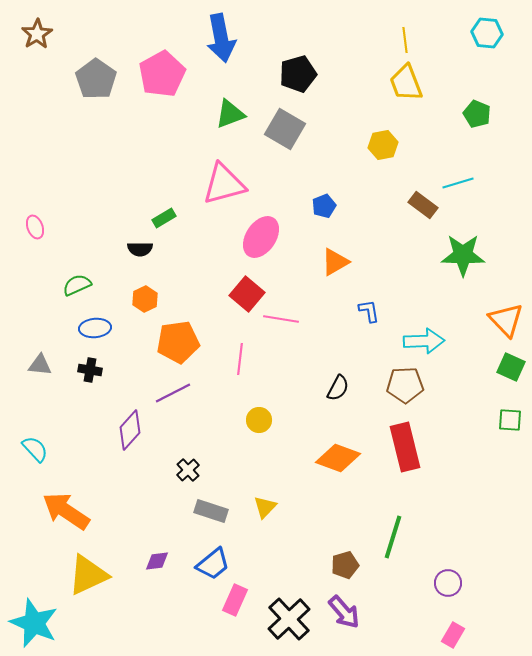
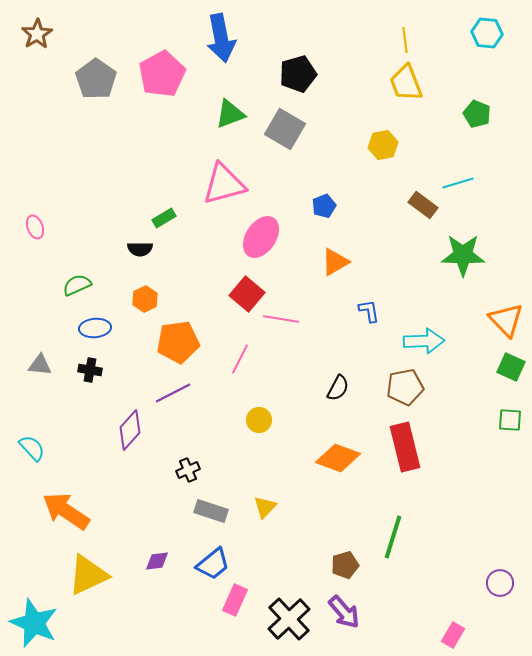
pink line at (240, 359): rotated 20 degrees clockwise
brown pentagon at (405, 385): moved 2 px down; rotated 9 degrees counterclockwise
cyan semicircle at (35, 449): moved 3 px left, 1 px up
black cross at (188, 470): rotated 20 degrees clockwise
purple circle at (448, 583): moved 52 px right
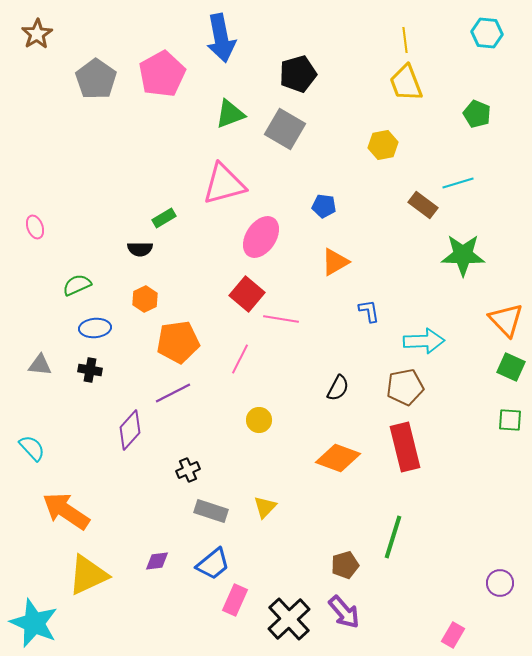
blue pentagon at (324, 206): rotated 30 degrees clockwise
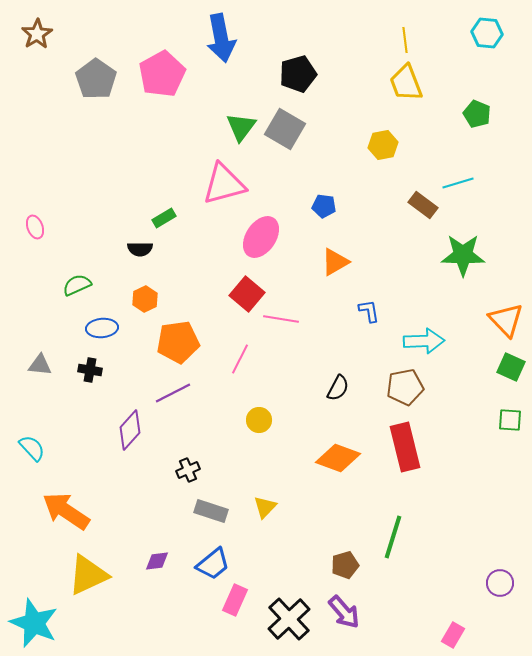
green triangle at (230, 114): moved 11 px right, 13 px down; rotated 32 degrees counterclockwise
blue ellipse at (95, 328): moved 7 px right
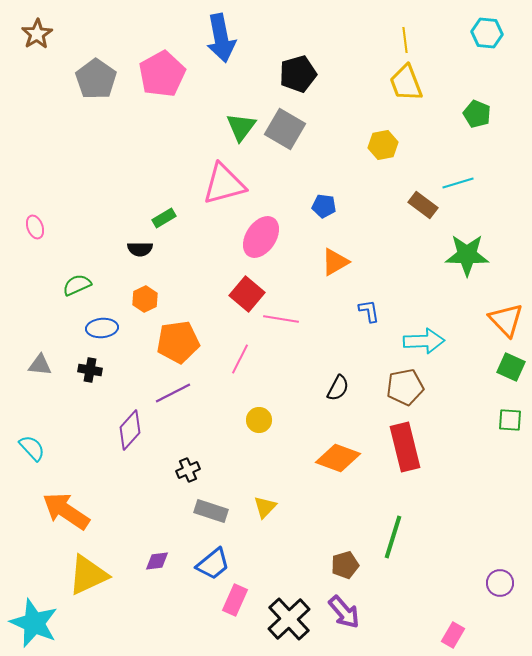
green star at (463, 255): moved 4 px right
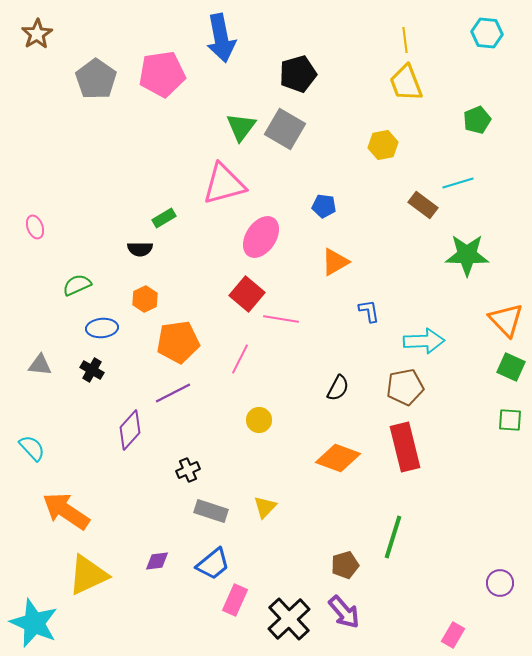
pink pentagon at (162, 74): rotated 21 degrees clockwise
green pentagon at (477, 114): moved 6 px down; rotated 28 degrees clockwise
black cross at (90, 370): moved 2 px right; rotated 20 degrees clockwise
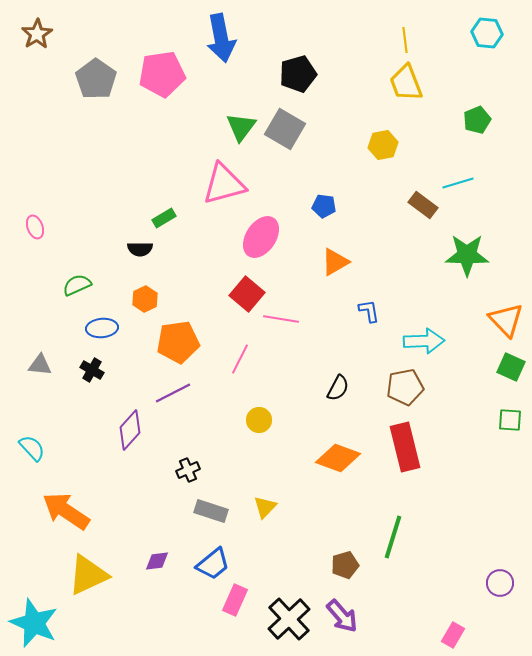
purple arrow at (344, 612): moved 2 px left, 4 px down
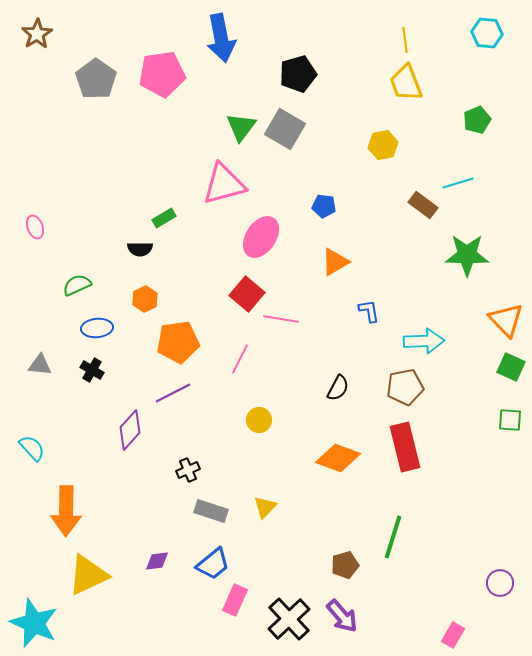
blue ellipse at (102, 328): moved 5 px left
orange arrow at (66, 511): rotated 123 degrees counterclockwise
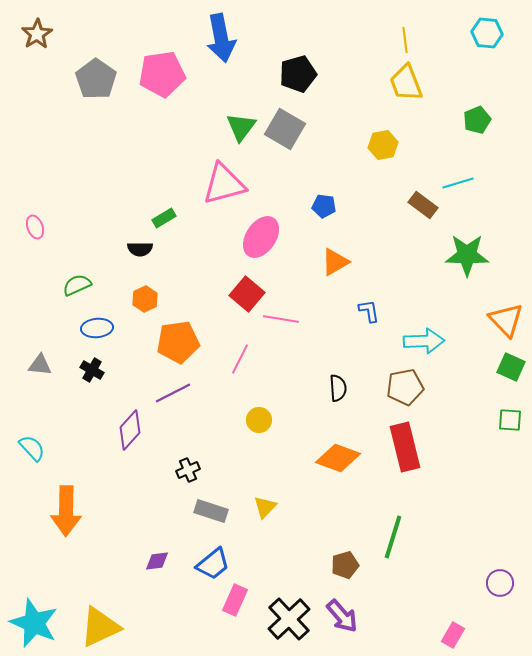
black semicircle at (338, 388): rotated 32 degrees counterclockwise
yellow triangle at (88, 575): moved 12 px right, 52 px down
